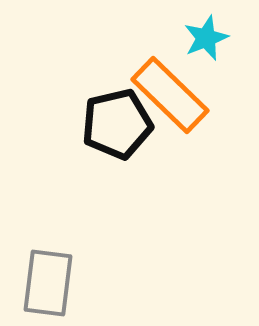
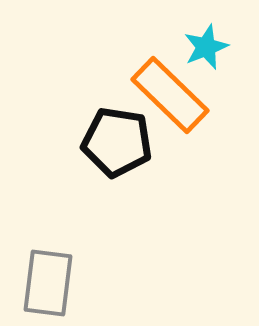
cyan star: moved 9 px down
black pentagon: moved 18 px down; rotated 22 degrees clockwise
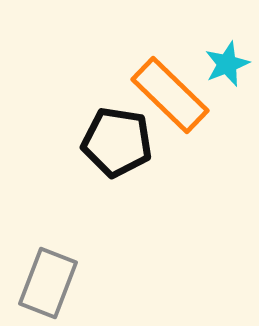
cyan star: moved 21 px right, 17 px down
gray rectangle: rotated 14 degrees clockwise
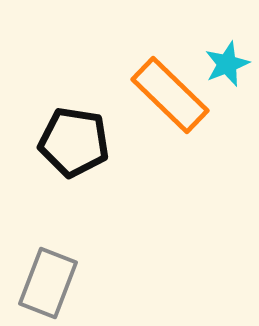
black pentagon: moved 43 px left
